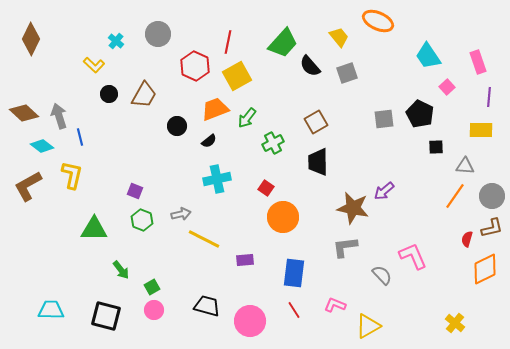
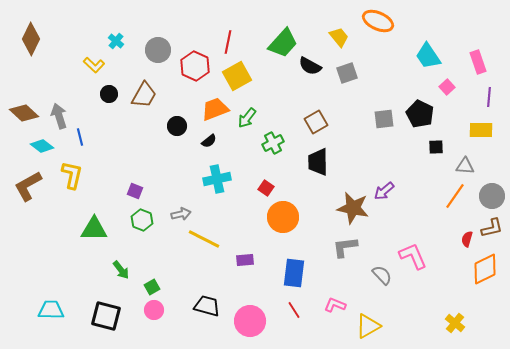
gray circle at (158, 34): moved 16 px down
black semicircle at (310, 66): rotated 20 degrees counterclockwise
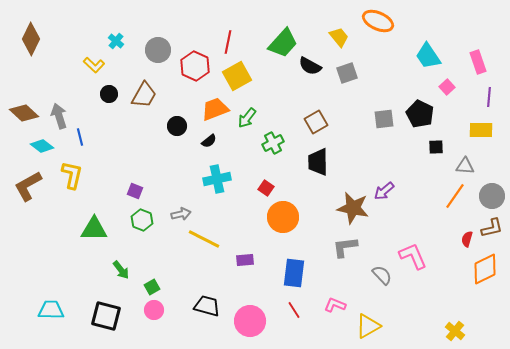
yellow cross at (455, 323): moved 8 px down
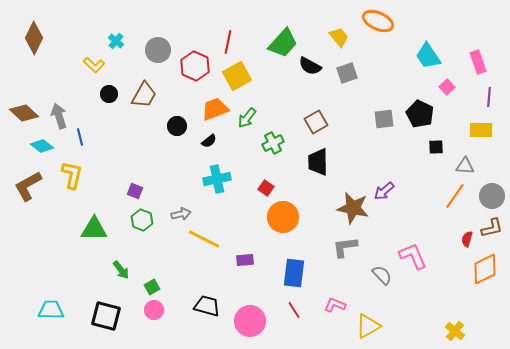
brown diamond at (31, 39): moved 3 px right, 1 px up
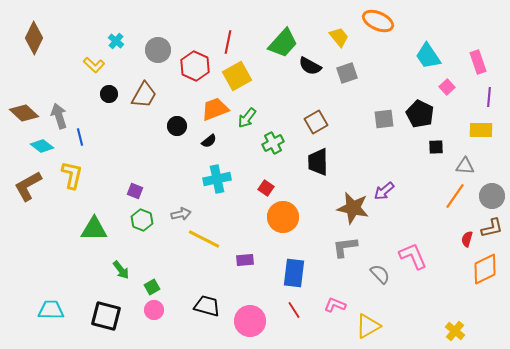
gray semicircle at (382, 275): moved 2 px left, 1 px up
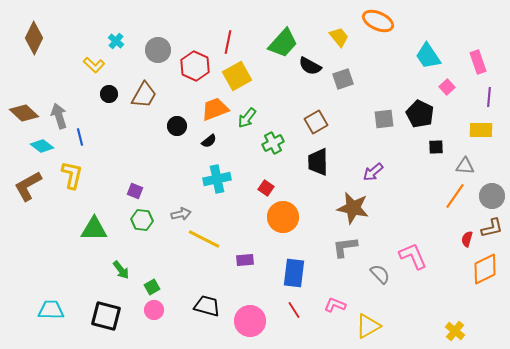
gray square at (347, 73): moved 4 px left, 6 px down
purple arrow at (384, 191): moved 11 px left, 19 px up
green hexagon at (142, 220): rotated 15 degrees counterclockwise
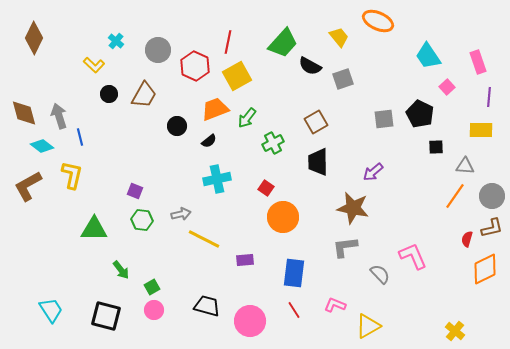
brown diamond at (24, 113): rotated 32 degrees clockwise
cyan trapezoid at (51, 310): rotated 56 degrees clockwise
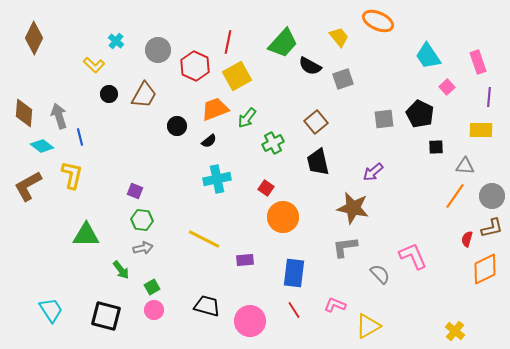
brown diamond at (24, 113): rotated 20 degrees clockwise
brown square at (316, 122): rotated 10 degrees counterclockwise
black trapezoid at (318, 162): rotated 12 degrees counterclockwise
gray arrow at (181, 214): moved 38 px left, 34 px down
green triangle at (94, 229): moved 8 px left, 6 px down
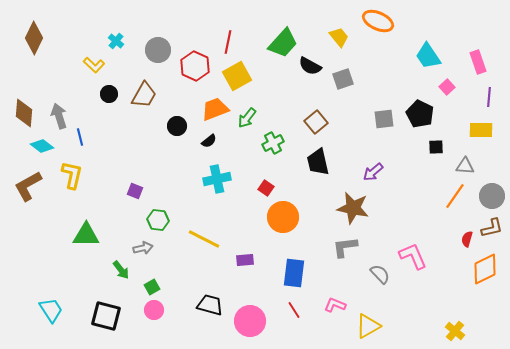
green hexagon at (142, 220): moved 16 px right
black trapezoid at (207, 306): moved 3 px right, 1 px up
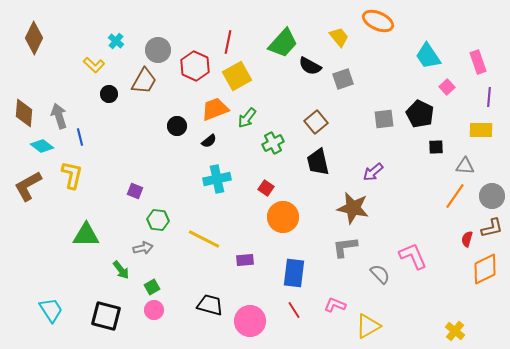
brown trapezoid at (144, 95): moved 14 px up
